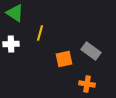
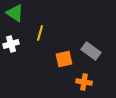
white cross: rotated 14 degrees counterclockwise
orange cross: moved 3 px left, 2 px up
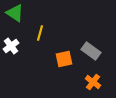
white cross: moved 2 px down; rotated 21 degrees counterclockwise
orange cross: moved 9 px right; rotated 28 degrees clockwise
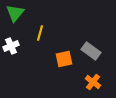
green triangle: rotated 36 degrees clockwise
white cross: rotated 14 degrees clockwise
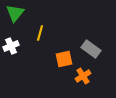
gray rectangle: moved 2 px up
orange cross: moved 10 px left, 6 px up; rotated 21 degrees clockwise
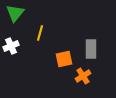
gray rectangle: rotated 54 degrees clockwise
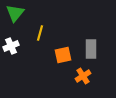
orange square: moved 1 px left, 4 px up
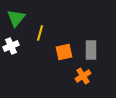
green triangle: moved 1 px right, 5 px down
gray rectangle: moved 1 px down
orange square: moved 1 px right, 3 px up
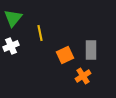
green triangle: moved 3 px left
yellow line: rotated 28 degrees counterclockwise
orange square: moved 1 px right, 3 px down; rotated 12 degrees counterclockwise
